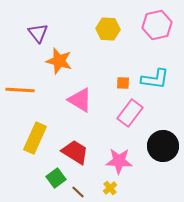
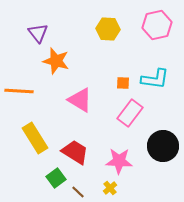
orange star: moved 3 px left
orange line: moved 1 px left, 1 px down
yellow rectangle: rotated 56 degrees counterclockwise
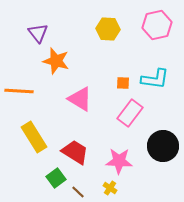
pink triangle: moved 1 px up
yellow rectangle: moved 1 px left, 1 px up
yellow cross: rotated 16 degrees counterclockwise
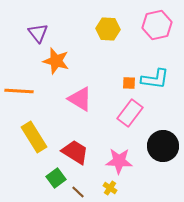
orange square: moved 6 px right
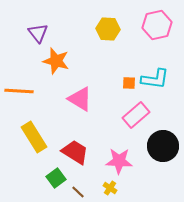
pink rectangle: moved 6 px right, 2 px down; rotated 12 degrees clockwise
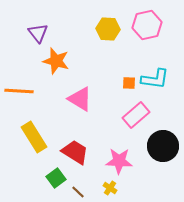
pink hexagon: moved 10 px left
